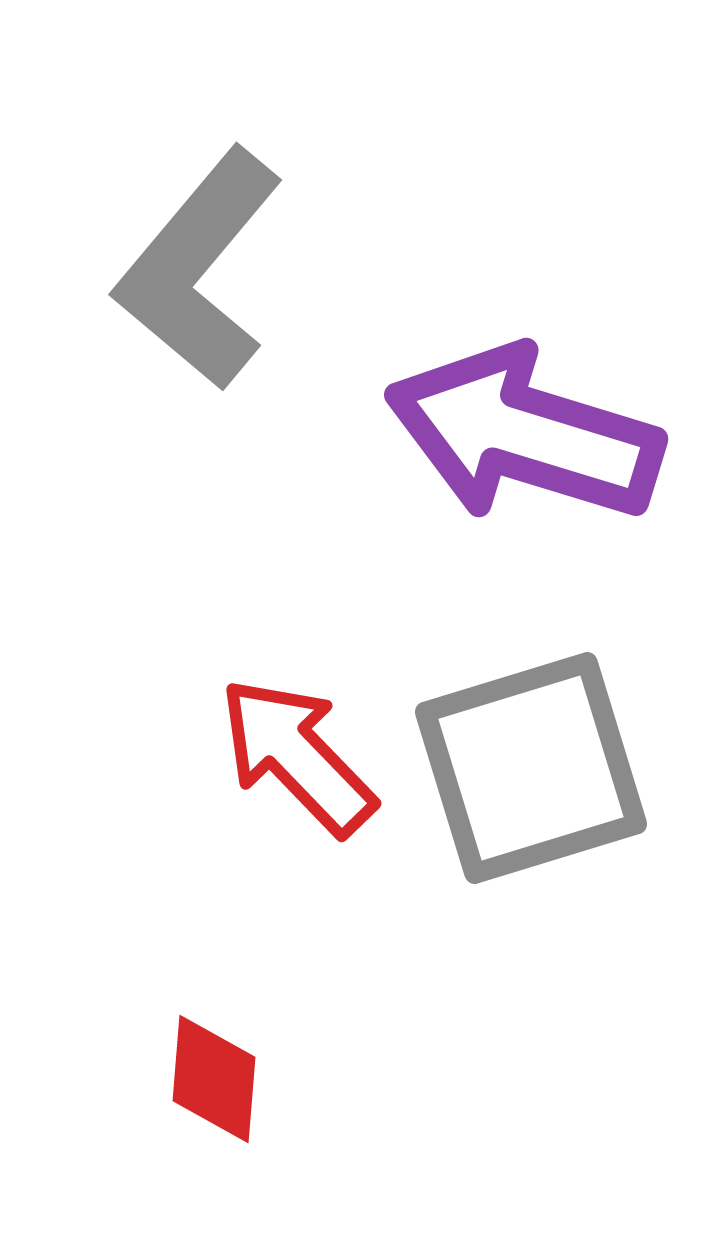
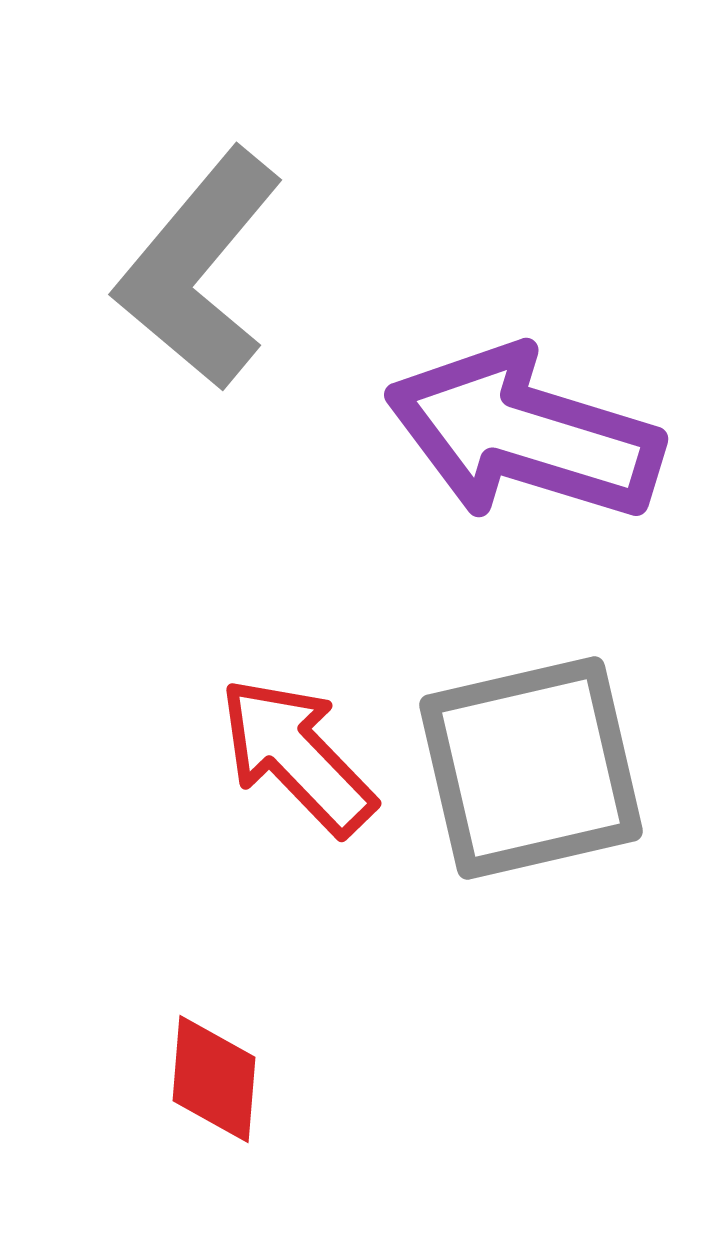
gray square: rotated 4 degrees clockwise
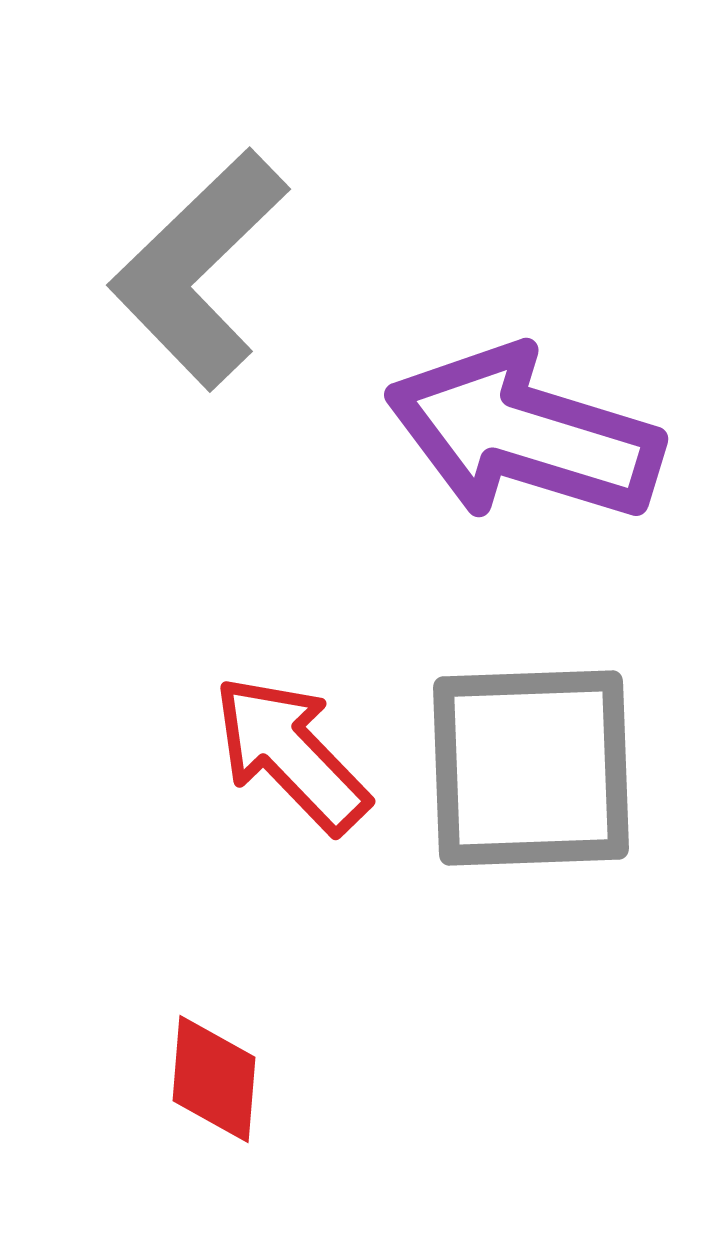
gray L-shape: rotated 6 degrees clockwise
red arrow: moved 6 px left, 2 px up
gray square: rotated 11 degrees clockwise
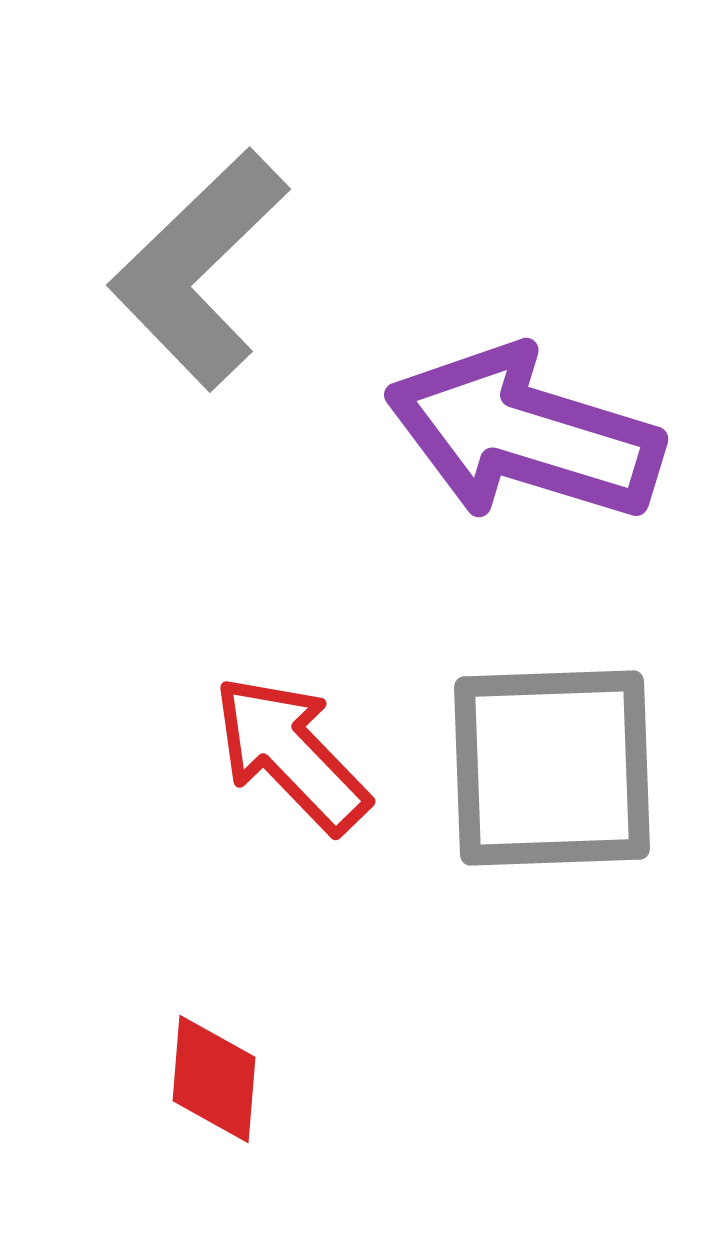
gray square: moved 21 px right
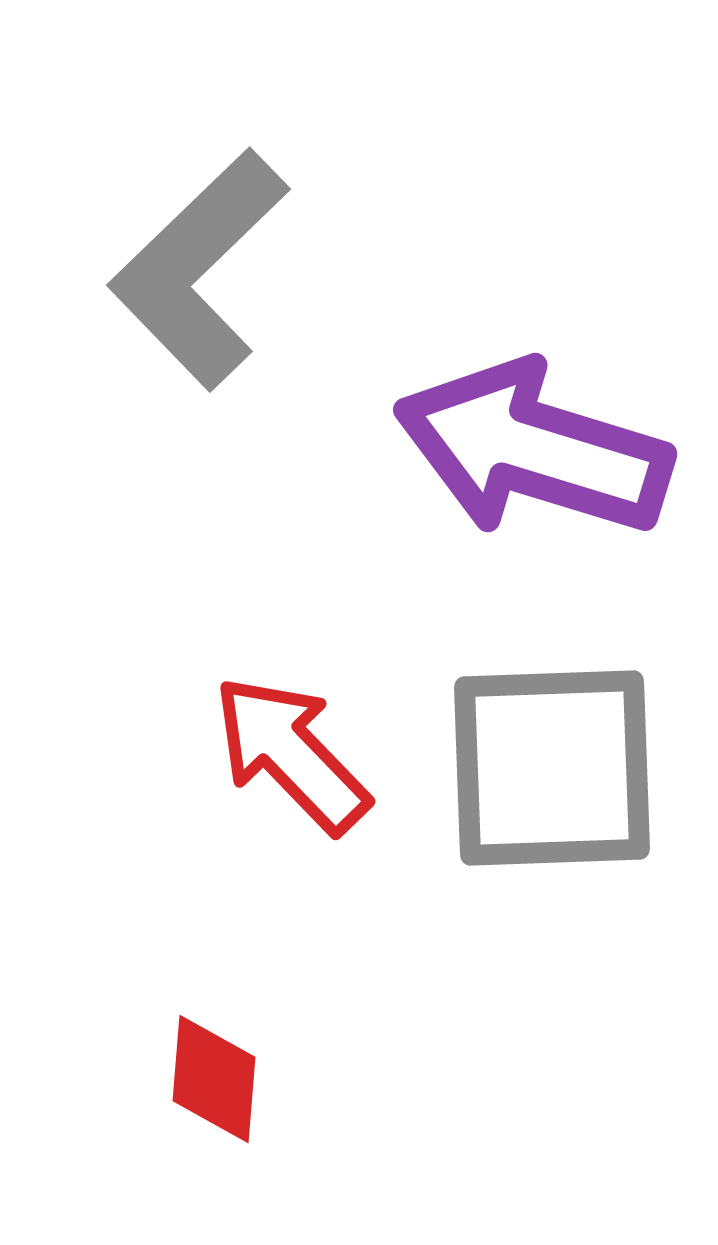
purple arrow: moved 9 px right, 15 px down
